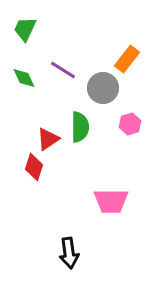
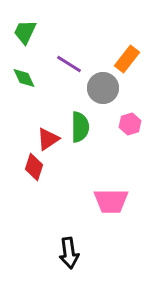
green trapezoid: moved 3 px down
purple line: moved 6 px right, 6 px up
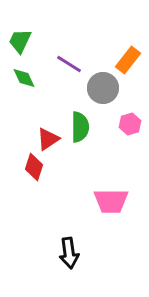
green trapezoid: moved 5 px left, 9 px down
orange rectangle: moved 1 px right, 1 px down
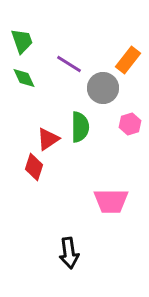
green trapezoid: moved 2 px right; rotated 136 degrees clockwise
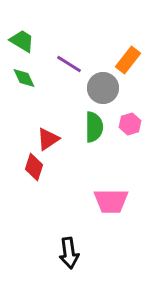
green trapezoid: rotated 40 degrees counterclockwise
green semicircle: moved 14 px right
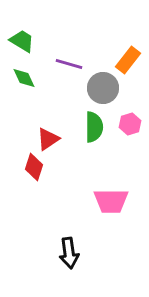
purple line: rotated 16 degrees counterclockwise
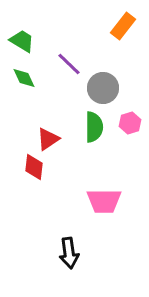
orange rectangle: moved 5 px left, 34 px up
purple line: rotated 28 degrees clockwise
pink hexagon: moved 1 px up
red diamond: rotated 12 degrees counterclockwise
pink trapezoid: moved 7 px left
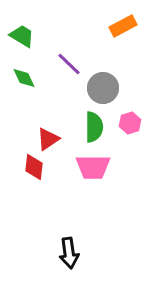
orange rectangle: rotated 24 degrees clockwise
green trapezoid: moved 5 px up
pink trapezoid: moved 11 px left, 34 px up
